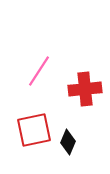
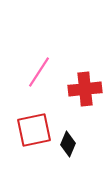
pink line: moved 1 px down
black diamond: moved 2 px down
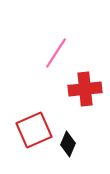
pink line: moved 17 px right, 19 px up
red square: rotated 12 degrees counterclockwise
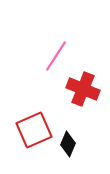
pink line: moved 3 px down
red cross: moved 2 px left; rotated 28 degrees clockwise
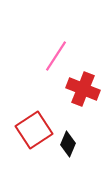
red square: rotated 9 degrees counterclockwise
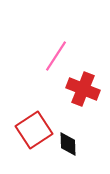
black diamond: rotated 25 degrees counterclockwise
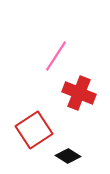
red cross: moved 4 px left, 4 px down
black diamond: moved 12 px down; rotated 55 degrees counterclockwise
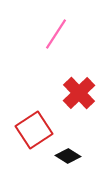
pink line: moved 22 px up
red cross: rotated 24 degrees clockwise
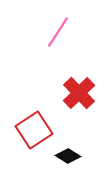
pink line: moved 2 px right, 2 px up
